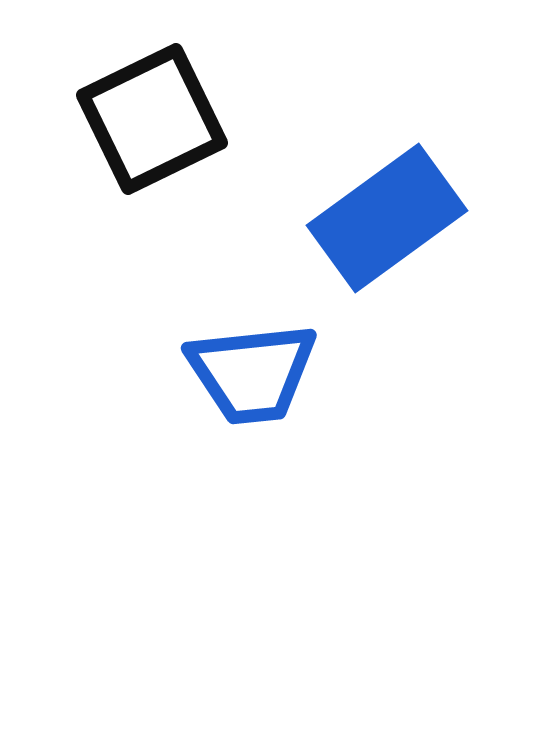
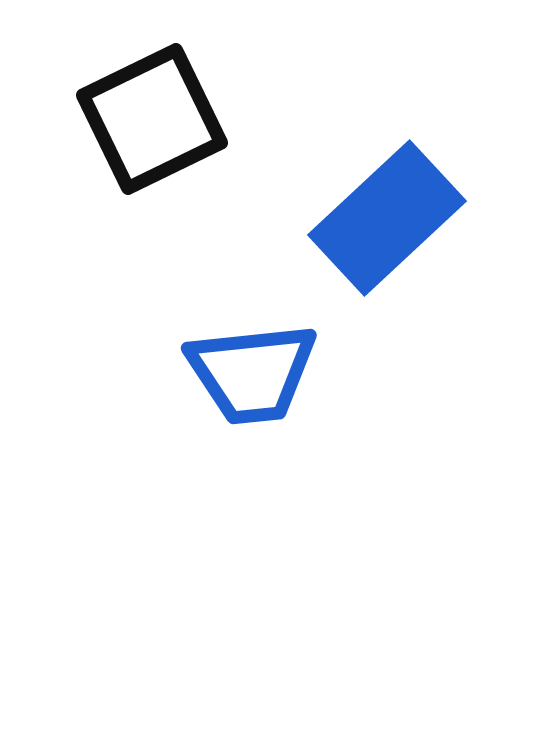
blue rectangle: rotated 7 degrees counterclockwise
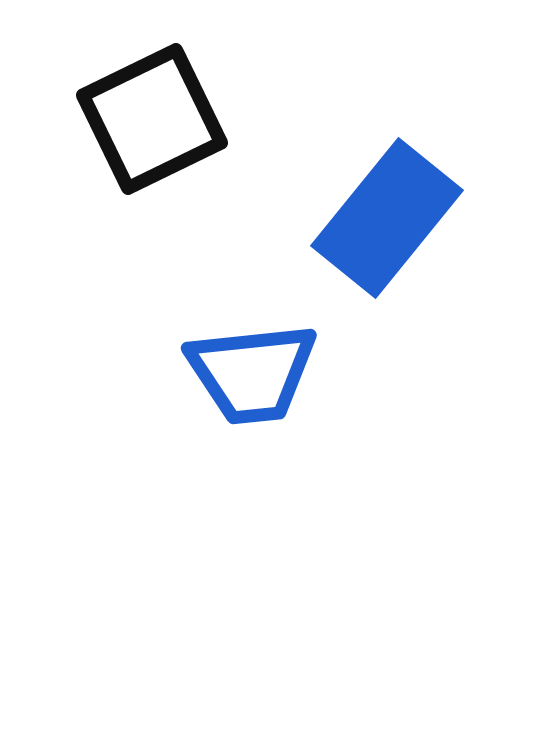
blue rectangle: rotated 8 degrees counterclockwise
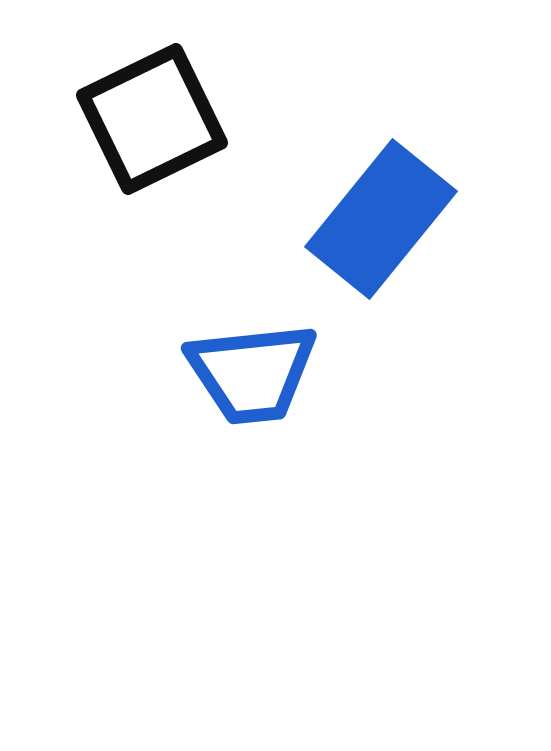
blue rectangle: moved 6 px left, 1 px down
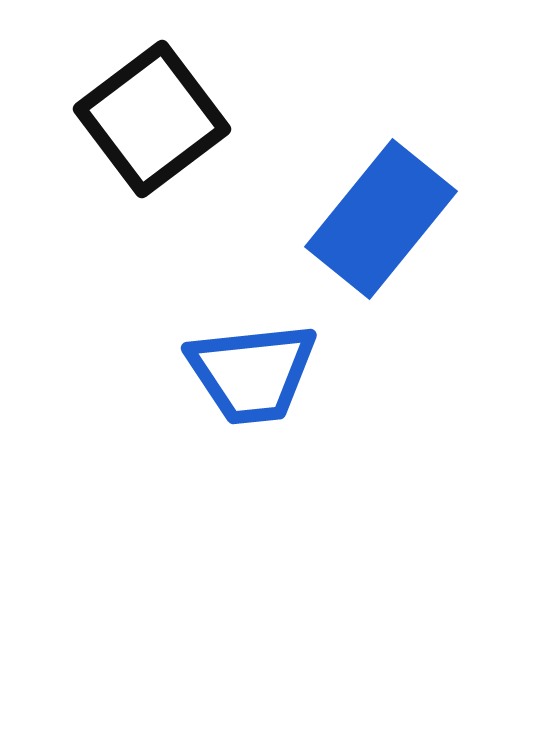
black square: rotated 11 degrees counterclockwise
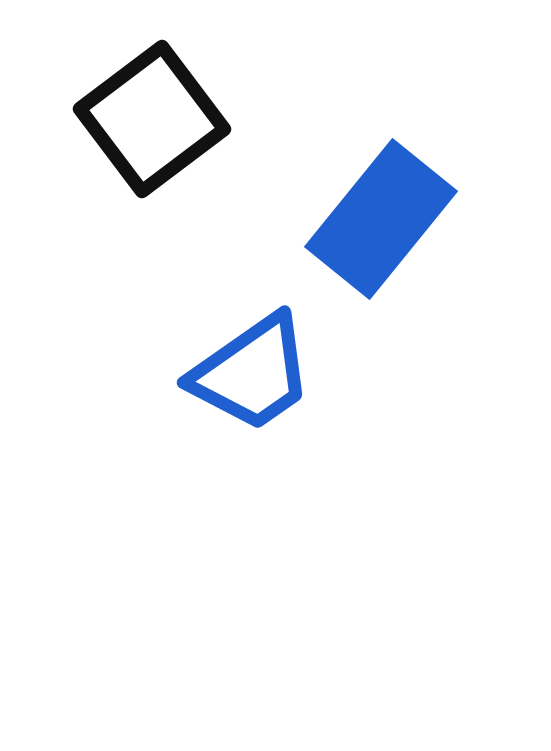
blue trapezoid: rotated 29 degrees counterclockwise
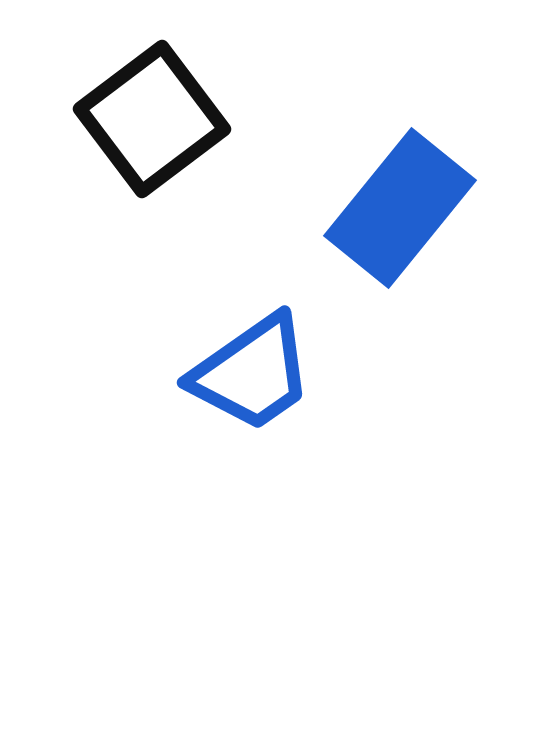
blue rectangle: moved 19 px right, 11 px up
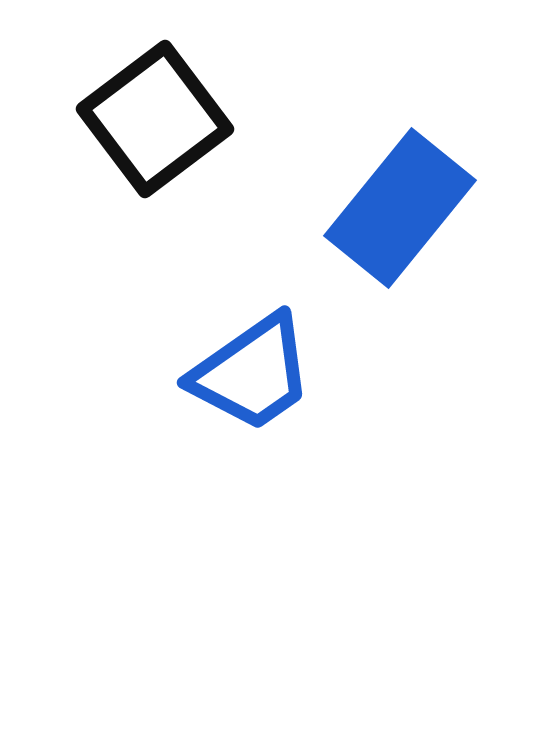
black square: moved 3 px right
